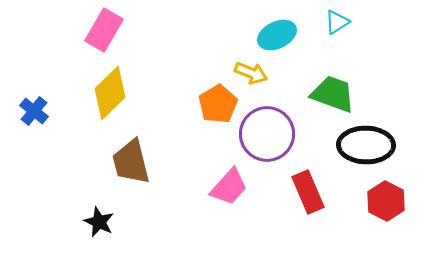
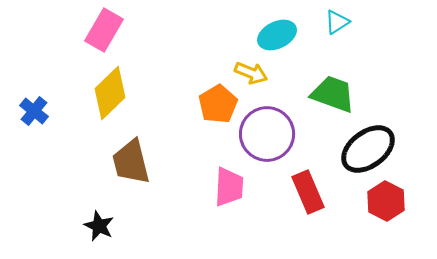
black ellipse: moved 2 px right, 4 px down; rotated 38 degrees counterclockwise
pink trapezoid: rotated 39 degrees counterclockwise
black star: moved 4 px down
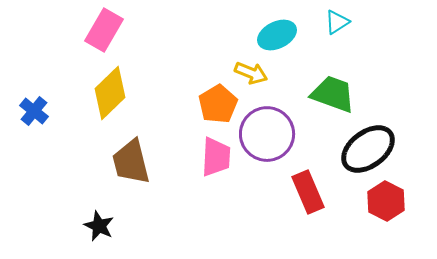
pink trapezoid: moved 13 px left, 30 px up
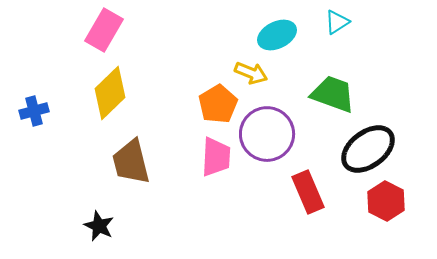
blue cross: rotated 36 degrees clockwise
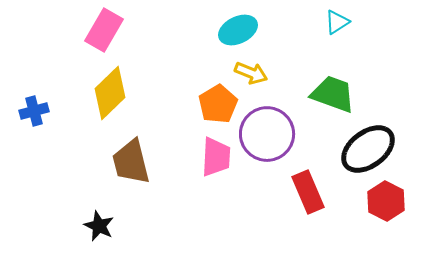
cyan ellipse: moved 39 px left, 5 px up
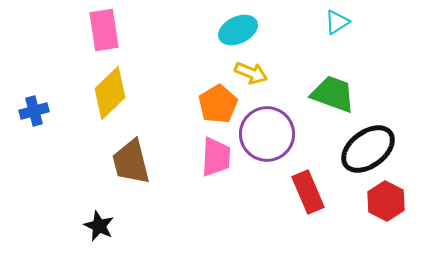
pink rectangle: rotated 39 degrees counterclockwise
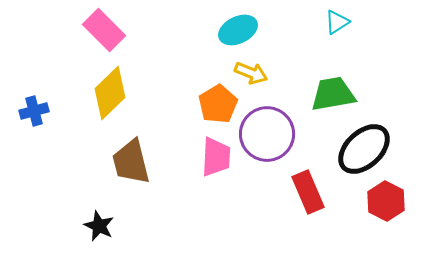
pink rectangle: rotated 36 degrees counterclockwise
green trapezoid: rotated 30 degrees counterclockwise
black ellipse: moved 4 px left; rotated 6 degrees counterclockwise
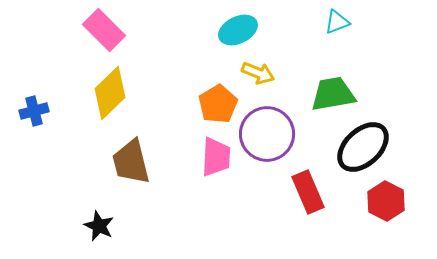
cyan triangle: rotated 12 degrees clockwise
yellow arrow: moved 7 px right
black ellipse: moved 1 px left, 2 px up
